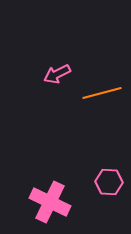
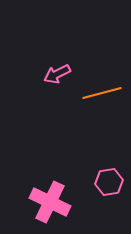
pink hexagon: rotated 12 degrees counterclockwise
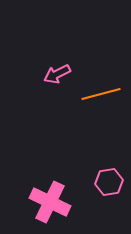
orange line: moved 1 px left, 1 px down
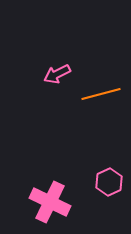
pink hexagon: rotated 16 degrees counterclockwise
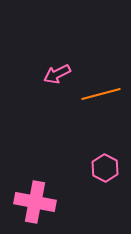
pink hexagon: moved 4 px left, 14 px up; rotated 8 degrees counterclockwise
pink cross: moved 15 px left; rotated 15 degrees counterclockwise
